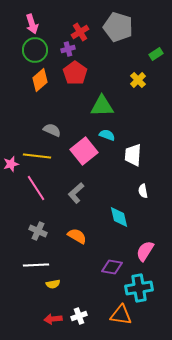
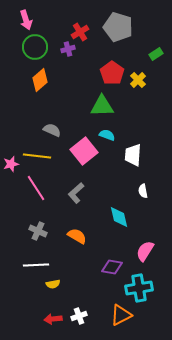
pink arrow: moved 6 px left, 4 px up
green circle: moved 3 px up
red pentagon: moved 37 px right
orange triangle: rotated 35 degrees counterclockwise
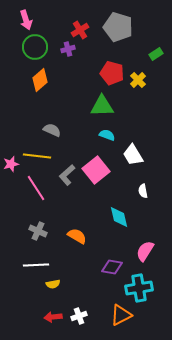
red cross: moved 2 px up
red pentagon: rotated 20 degrees counterclockwise
pink square: moved 12 px right, 19 px down
white trapezoid: rotated 35 degrees counterclockwise
gray L-shape: moved 9 px left, 18 px up
red arrow: moved 2 px up
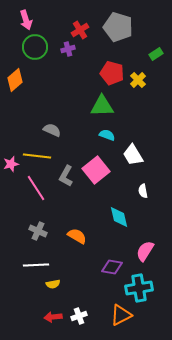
orange diamond: moved 25 px left
gray L-shape: moved 1 px left, 1 px down; rotated 20 degrees counterclockwise
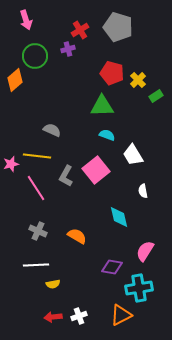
green circle: moved 9 px down
green rectangle: moved 42 px down
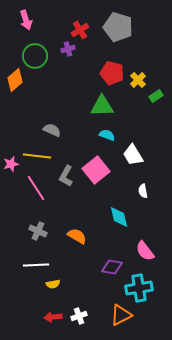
pink semicircle: rotated 70 degrees counterclockwise
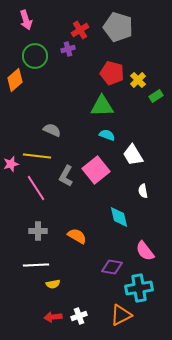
gray cross: rotated 24 degrees counterclockwise
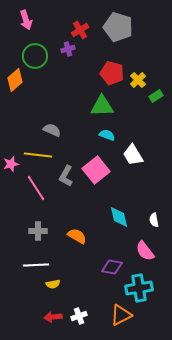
yellow line: moved 1 px right, 1 px up
white semicircle: moved 11 px right, 29 px down
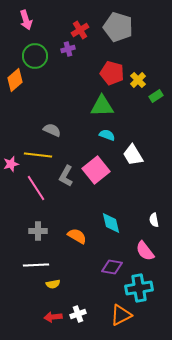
cyan diamond: moved 8 px left, 6 px down
white cross: moved 1 px left, 2 px up
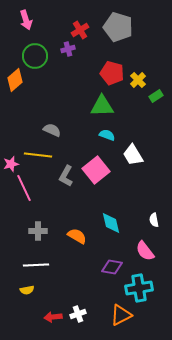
pink line: moved 12 px left; rotated 8 degrees clockwise
yellow semicircle: moved 26 px left, 6 px down
